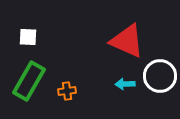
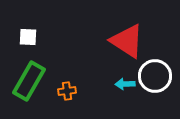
red triangle: rotated 9 degrees clockwise
white circle: moved 5 px left
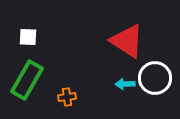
white circle: moved 2 px down
green rectangle: moved 2 px left, 1 px up
orange cross: moved 6 px down
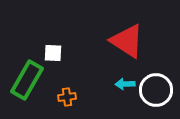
white square: moved 25 px right, 16 px down
white circle: moved 1 px right, 12 px down
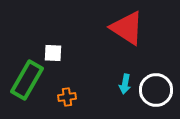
red triangle: moved 13 px up
cyan arrow: rotated 78 degrees counterclockwise
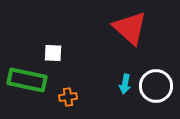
red triangle: moved 3 px right; rotated 9 degrees clockwise
green rectangle: rotated 72 degrees clockwise
white circle: moved 4 px up
orange cross: moved 1 px right
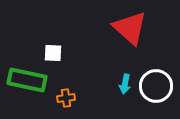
orange cross: moved 2 px left, 1 px down
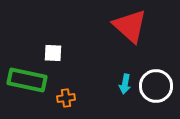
red triangle: moved 2 px up
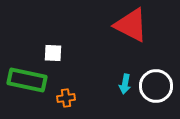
red triangle: moved 1 px right, 1 px up; rotated 15 degrees counterclockwise
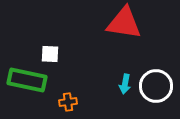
red triangle: moved 7 px left, 2 px up; rotated 18 degrees counterclockwise
white square: moved 3 px left, 1 px down
orange cross: moved 2 px right, 4 px down
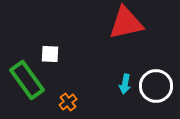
red triangle: moved 2 px right; rotated 21 degrees counterclockwise
green rectangle: rotated 42 degrees clockwise
orange cross: rotated 30 degrees counterclockwise
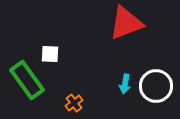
red triangle: rotated 9 degrees counterclockwise
orange cross: moved 6 px right, 1 px down
